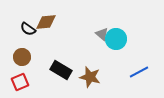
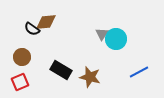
black semicircle: moved 4 px right
gray triangle: rotated 24 degrees clockwise
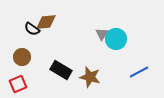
red square: moved 2 px left, 2 px down
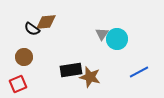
cyan circle: moved 1 px right
brown circle: moved 2 px right
black rectangle: moved 10 px right; rotated 40 degrees counterclockwise
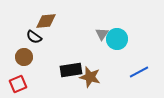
brown diamond: moved 1 px up
black semicircle: moved 2 px right, 8 px down
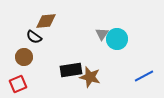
blue line: moved 5 px right, 4 px down
